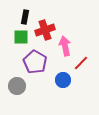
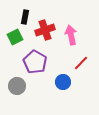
green square: moved 6 px left; rotated 28 degrees counterclockwise
pink arrow: moved 6 px right, 11 px up
blue circle: moved 2 px down
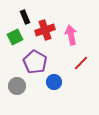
black rectangle: rotated 32 degrees counterclockwise
blue circle: moved 9 px left
